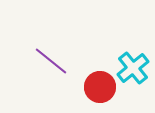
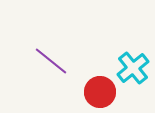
red circle: moved 5 px down
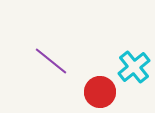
cyan cross: moved 1 px right, 1 px up
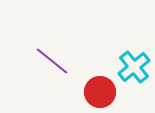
purple line: moved 1 px right
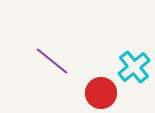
red circle: moved 1 px right, 1 px down
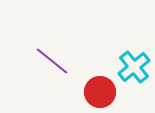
red circle: moved 1 px left, 1 px up
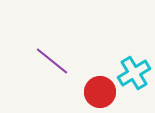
cyan cross: moved 6 px down; rotated 8 degrees clockwise
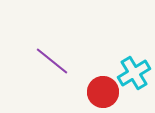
red circle: moved 3 px right
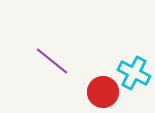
cyan cross: rotated 32 degrees counterclockwise
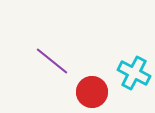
red circle: moved 11 px left
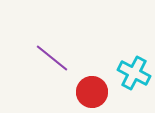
purple line: moved 3 px up
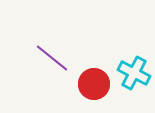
red circle: moved 2 px right, 8 px up
